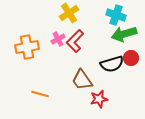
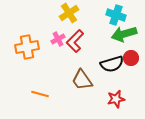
red star: moved 17 px right
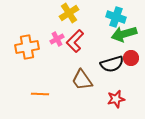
cyan cross: moved 2 px down
pink cross: moved 1 px left
orange line: rotated 12 degrees counterclockwise
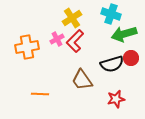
yellow cross: moved 3 px right, 5 px down
cyan cross: moved 5 px left, 3 px up
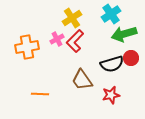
cyan cross: rotated 36 degrees clockwise
red star: moved 5 px left, 4 px up
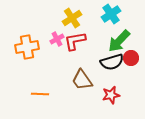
green arrow: moved 5 px left, 7 px down; rotated 30 degrees counterclockwise
red L-shape: rotated 35 degrees clockwise
black semicircle: moved 2 px up
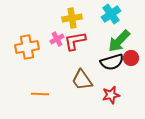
yellow cross: rotated 24 degrees clockwise
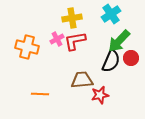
orange cross: rotated 25 degrees clockwise
black semicircle: moved 1 px left, 1 px up; rotated 50 degrees counterclockwise
brown trapezoid: rotated 120 degrees clockwise
red star: moved 11 px left
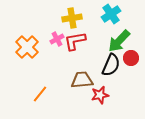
orange cross: rotated 30 degrees clockwise
black semicircle: moved 4 px down
orange line: rotated 54 degrees counterclockwise
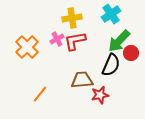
red circle: moved 5 px up
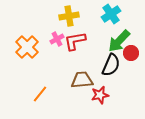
yellow cross: moved 3 px left, 2 px up
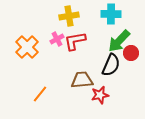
cyan cross: rotated 36 degrees clockwise
